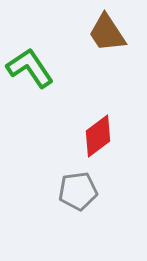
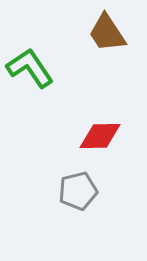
red diamond: moved 2 px right; rotated 36 degrees clockwise
gray pentagon: rotated 6 degrees counterclockwise
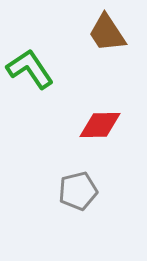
green L-shape: moved 1 px down
red diamond: moved 11 px up
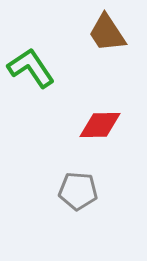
green L-shape: moved 1 px right, 1 px up
gray pentagon: rotated 18 degrees clockwise
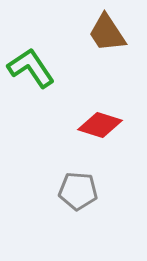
red diamond: rotated 18 degrees clockwise
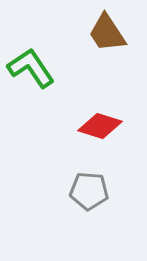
red diamond: moved 1 px down
gray pentagon: moved 11 px right
